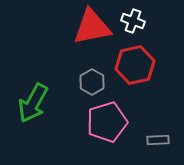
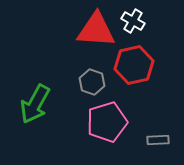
white cross: rotated 10 degrees clockwise
red triangle: moved 4 px right, 3 px down; rotated 15 degrees clockwise
red hexagon: moved 1 px left
gray hexagon: rotated 10 degrees counterclockwise
green arrow: moved 2 px right, 1 px down
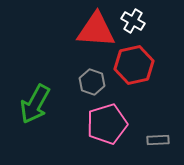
pink pentagon: moved 2 px down
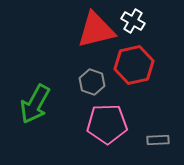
red triangle: rotated 18 degrees counterclockwise
pink pentagon: rotated 15 degrees clockwise
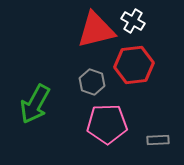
red hexagon: rotated 6 degrees clockwise
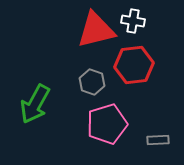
white cross: rotated 20 degrees counterclockwise
pink pentagon: rotated 15 degrees counterclockwise
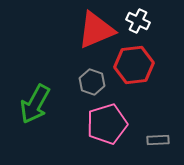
white cross: moved 5 px right; rotated 15 degrees clockwise
red triangle: rotated 9 degrees counterclockwise
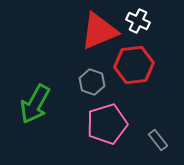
red triangle: moved 3 px right, 1 px down
gray rectangle: rotated 55 degrees clockwise
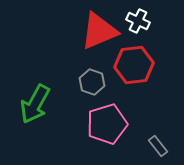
gray rectangle: moved 6 px down
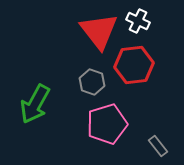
red triangle: rotated 45 degrees counterclockwise
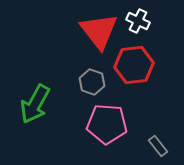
pink pentagon: rotated 21 degrees clockwise
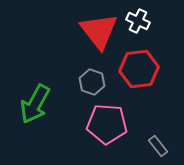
red hexagon: moved 5 px right, 4 px down
